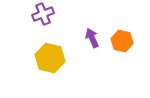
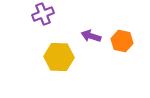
purple arrow: moved 1 px left, 2 px up; rotated 48 degrees counterclockwise
yellow hexagon: moved 9 px right, 1 px up; rotated 12 degrees counterclockwise
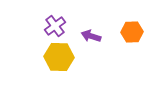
purple cross: moved 12 px right, 12 px down; rotated 15 degrees counterclockwise
orange hexagon: moved 10 px right, 9 px up; rotated 15 degrees counterclockwise
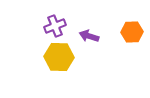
purple cross: rotated 15 degrees clockwise
purple arrow: moved 2 px left
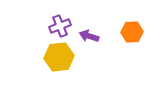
purple cross: moved 5 px right
yellow hexagon: rotated 8 degrees counterclockwise
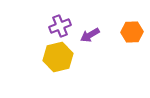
purple arrow: moved 1 px right, 1 px up; rotated 48 degrees counterclockwise
yellow hexagon: moved 1 px left; rotated 8 degrees counterclockwise
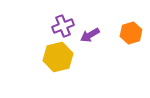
purple cross: moved 3 px right
orange hexagon: moved 1 px left, 1 px down; rotated 15 degrees counterclockwise
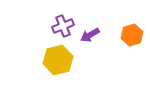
orange hexagon: moved 1 px right, 2 px down
yellow hexagon: moved 3 px down
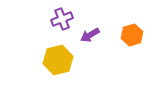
purple cross: moved 1 px left, 7 px up
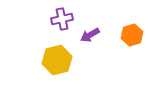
purple cross: rotated 10 degrees clockwise
yellow hexagon: moved 1 px left
